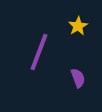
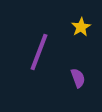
yellow star: moved 3 px right, 1 px down
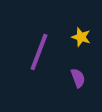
yellow star: moved 10 px down; rotated 24 degrees counterclockwise
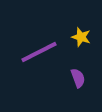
purple line: rotated 42 degrees clockwise
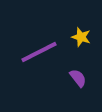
purple semicircle: rotated 18 degrees counterclockwise
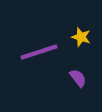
purple line: rotated 9 degrees clockwise
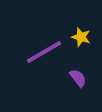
purple line: moved 5 px right; rotated 12 degrees counterclockwise
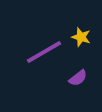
purple semicircle: rotated 90 degrees clockwise
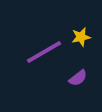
yellow star: rotated 30 degrees counterclockwise
